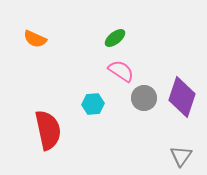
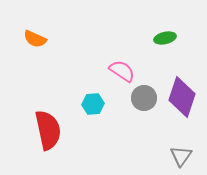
green ellipse: moved 50 px right; rotated 25 degrees clockwise
pink semicircle: moved 1 px right
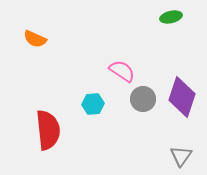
green ellipse: moved 6 px right, 21 px up
gray circle: moved 1 px left, 1 px down
red semicircle: rotated 6 degrees clockwise
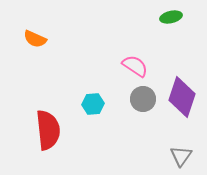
pink semicircle: moved 13 px right, 5 px up
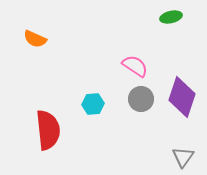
gray circle: moved 2 px left
gray triangle: moved 2 px right, 1 px down
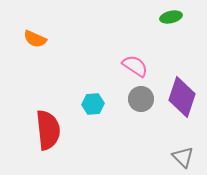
gray triangle: rotated 20 degrees counterclockwise
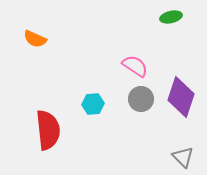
purple diamond: moved 1 px left
